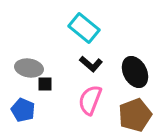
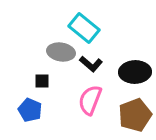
gray ellipse: moved 32 px right, 16 px up
black ellipse: rotated 64 degrees counterclockwise
black square: moved 3 px left, 3 px up
blue pentagon: moved 7 px right
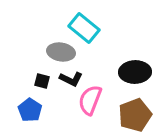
black L-shape: moved 20 px left, 15 px down; rotated 15 degrees counterclockwise
black square: rotated 14 degrees clockwise
blue pentagon: rotated 10 degrees clockwise
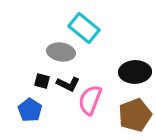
black L-shape: moved 3 px left, 5 px down
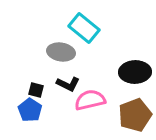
black square: moved 6 px left, 9 px down
pink semicircle: rotated 56 degrees clockwise
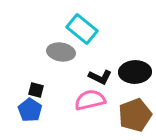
cyan rectangle: moved 2 px left, 1 px down
black L-shape: moved 32 px right, 7 px up
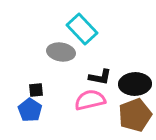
cyan rectangle: rotated 8 degrees clockwise
black ellipse: moved 12 px down
black L-shape: rotated 15 degrees counterclockwise
black square: rotated 21 degrees counterclockwise
